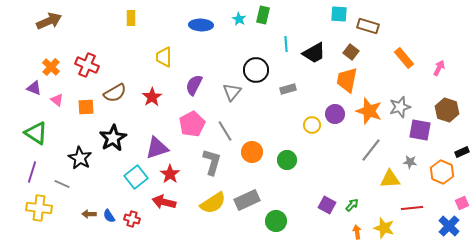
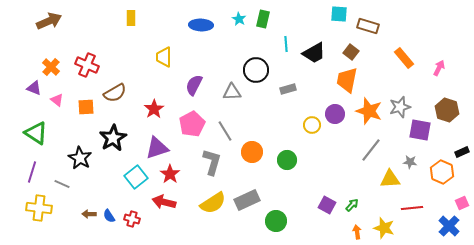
green rectangle at (263, 15): moved 4 px down
gray triangle at (232, 92): rotated 48 degrees clockwise
red star at (152, 97): moved 2 px right, 12 px down
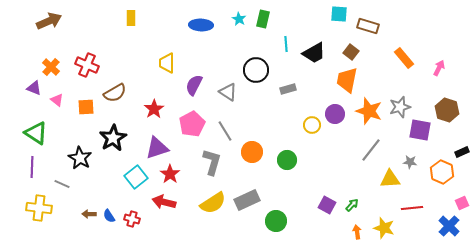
yellow trapezoid at (164, 57): moved 3 px right, 6 px down
gray triangle at (232, 92): moved 4 px left; rotated 36 degrees clockwise
purple line at (32, 172): moved 5 px up; rotated 15 degrees counterclockwise
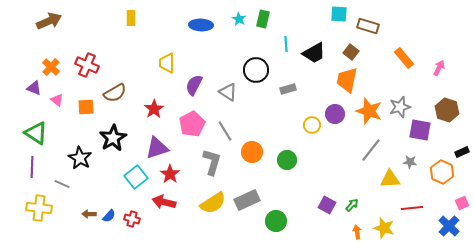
blue semicircle at (109, 216): rotated 104 degrees counterclockwise
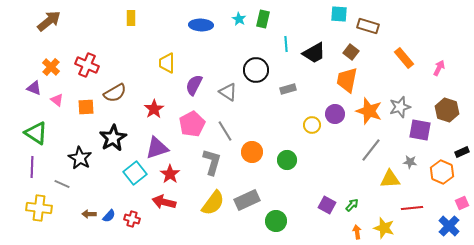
brown arrow at (49, 21): rotated 15 degrees counterclockwise
cyan square at (136, 177): moved 1 px left, 4 px up
yellow semicircle at (213, 203): rotated 20 degrees counterclockwise
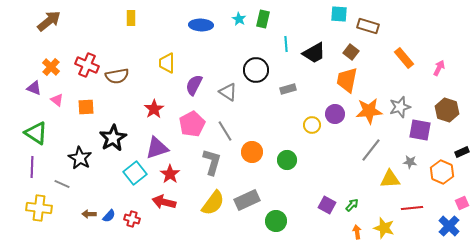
brown semicircle at (115, 93): moved 2 px right, 17 px up; rotated 20 degrees clockwise
orange star at (369, 111): rotated 24 degrees counterclockwise
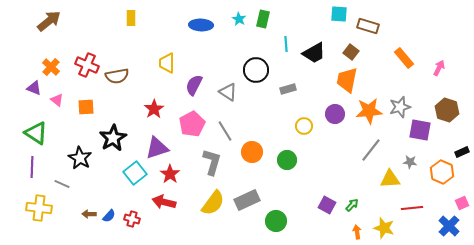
yellow circle at (312, 125): moved 8 px left, 1 px down
